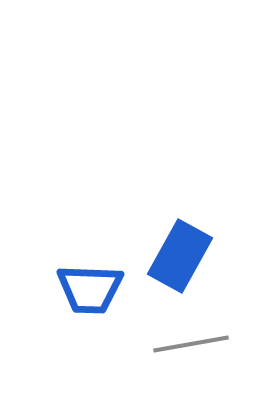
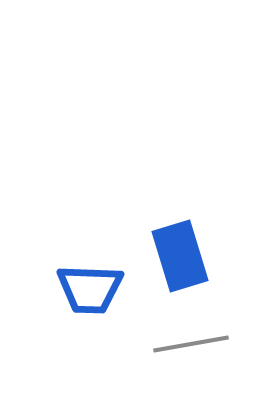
blue rectangle: rotated 46 degrees counterclockwise
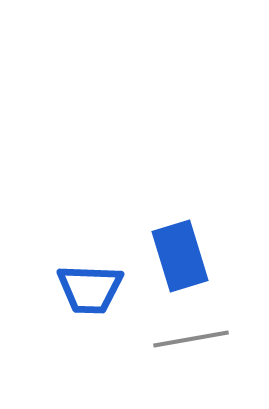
gray line: moved 5 px up
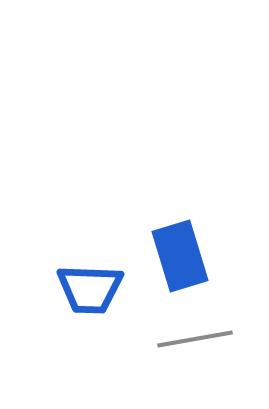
gray line: moved 4 px right
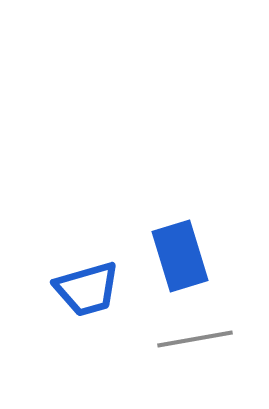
blue trapezoid: moved 3 px left; rotated 18 degrees counterclockwise
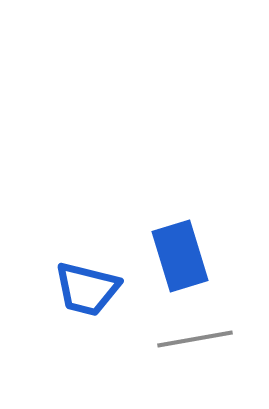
blue trapezoid: rotated 30 degrees clockwise
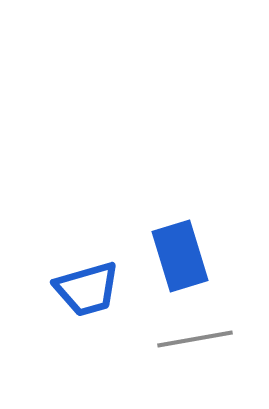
blue trapezoid: rotated 30 degrees counterclockwise
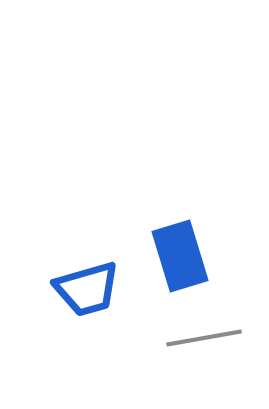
gray line: moved 9 px right, 1 px up
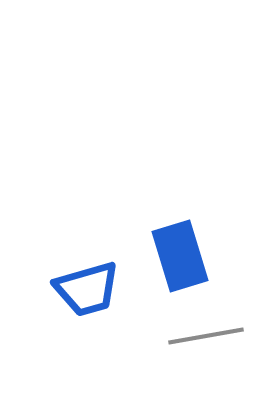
gray line: moved 2 px right, 2 px up
